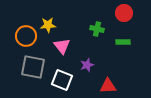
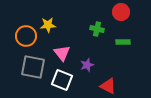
red circle: moved 3 px left, 1 px up
pink triangle: moved 7 px down
red triangle: rotated 30 degrees clockwise
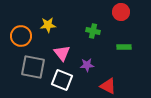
green cross: moved 4 px left, 2 px down
orange circle: moved 5 px left
green rectangle: moved 1 px right, 5 px down
purple star: rotated 16 degrees clockwise
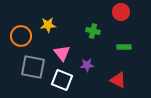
red triangle: moved 10 px right, 6 px up
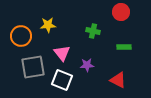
gray square: rotated 20 degrees counterclockwise
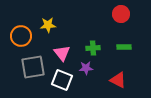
red circle: moved 2 px down
green cross: moved 17 px down; rotated 16 degrees counterclockwise
purple star: moved 1 px left, 3 px down
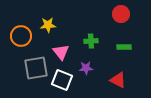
green cross: moved 2 px left, 7 px up
pink triangle: moved 1 px left, 1 px up
gray square: moved 3 px right, 1 px down
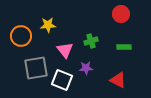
green cross: rotated 16 degrees counterclockwise
pink triangle: moved 4 px right, 2 px up
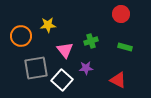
green rectangle: moved 1 px right; rotated 16 degrees clockwise
white square: rotated 20 degrees clockwise
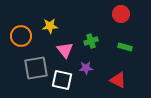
yellow star: moved 2 px right, 1 px down
white square: rotated 30 degrees counterclockwise
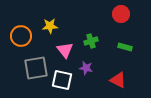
purple star: rotated 16 degrees clockwise
